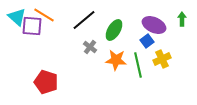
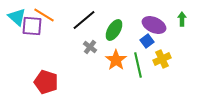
orange star: rotated 30 degrees clockwise
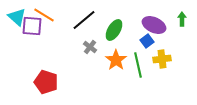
yellow cross: rotated 18 degrees clockwise
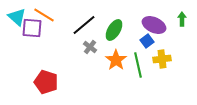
black line: moved 5 px down
purple square: moved 2 px down
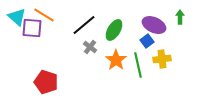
green arrow: moved 2 px left, 2 px up
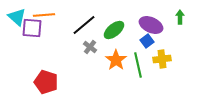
orange line: rotated 35 degrees counterclockwise
purple ellipse: moved 3 px left
green ellipse: rotated 20 degrees clockwise
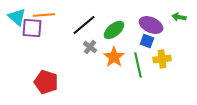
green arrow: moved 1 px left; rotated 80 degrees counterclockwise
blue square: rotated 32 degrees counterclockwise
orange star: moved 2 px left, 3 px up
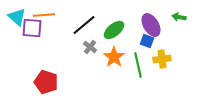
purple ellipse: rotated 35 degrees clockwise
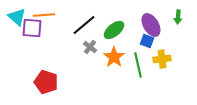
green arrow: moved 1 px left; rotated 96 degrees counterclockwise
